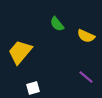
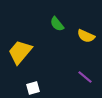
purple line: moved 1 px left
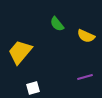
purple line: rotated 56 degrees counterclockwise
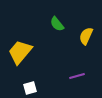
yellow semicircle: rotated 90 degrees clockwise
purple line: moved 8 px left, 1 px up
white square: moved 3 px left
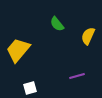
yellow semicircle: moved 2 px right
yellow trapezoid: moved 2 px left, 2 px up
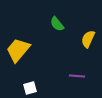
yellow semicircle: moved 3 px down
purple line: rotated 21 degrees clockwise
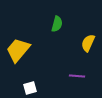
green semicircle: rotated 126 degrees counterclockwise
yellow semicircle: moved 4 px down
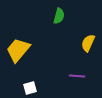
green semicircle: moved 2 px right, 8 px up
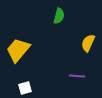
white square: moved 5 px left
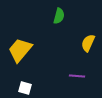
yellow trapezoid: moved 2 px right
white square: rotated 32 degrees clockwise
